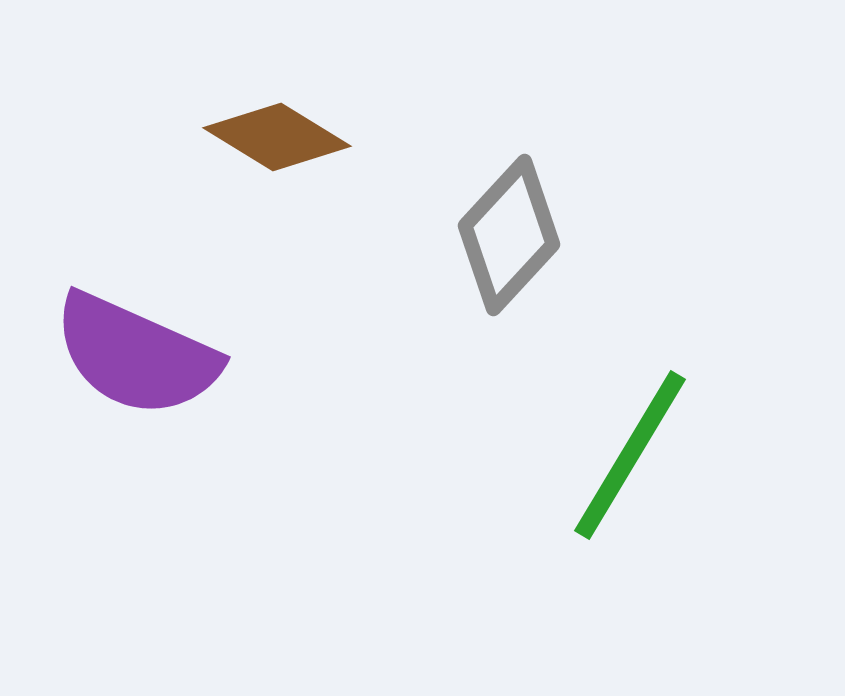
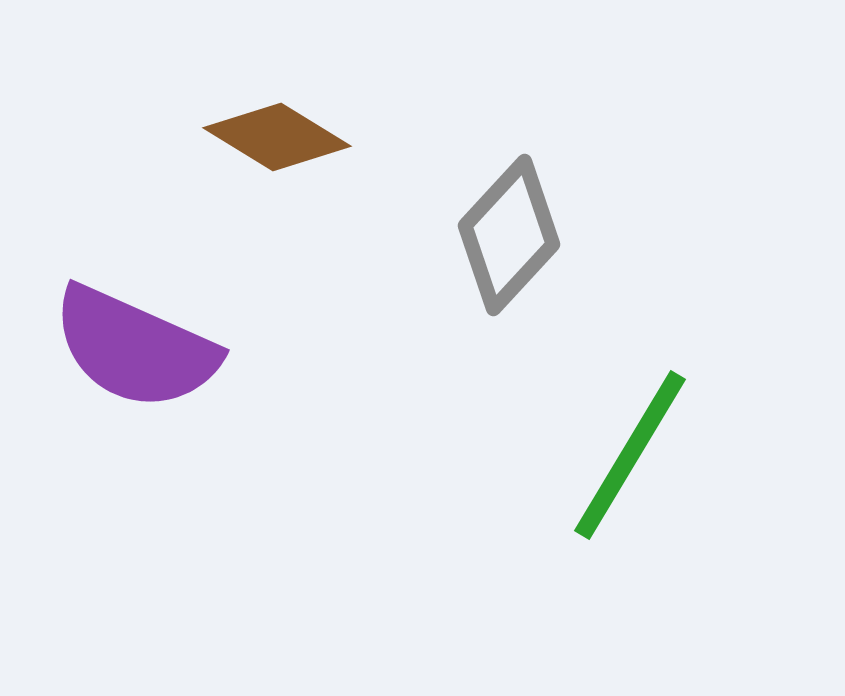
purple semicircle: moved 1 px left, 7 px up
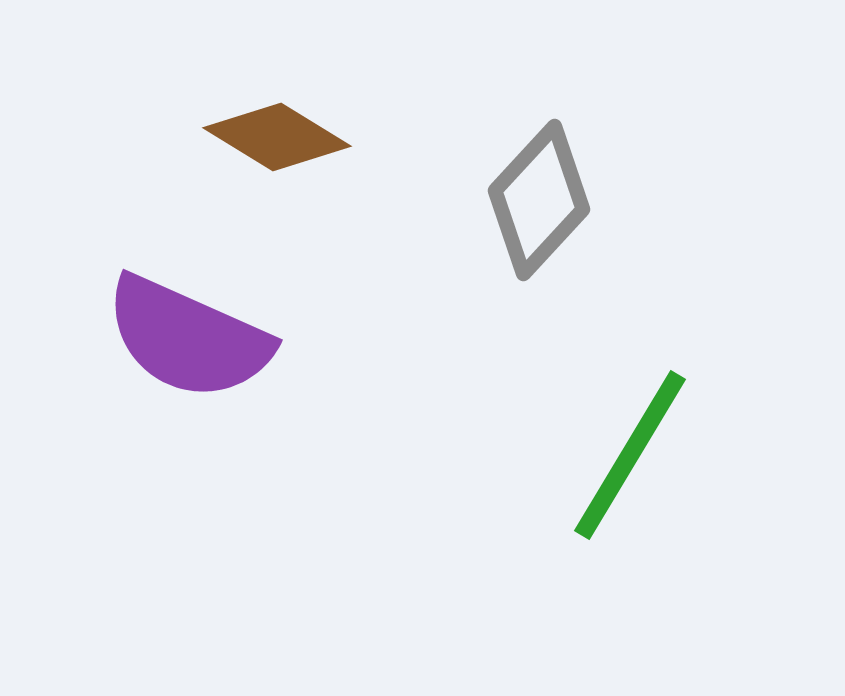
gray diamond: moved 30 px right, 35 px up
purple semicircle: moved 53 px right, 10 px up
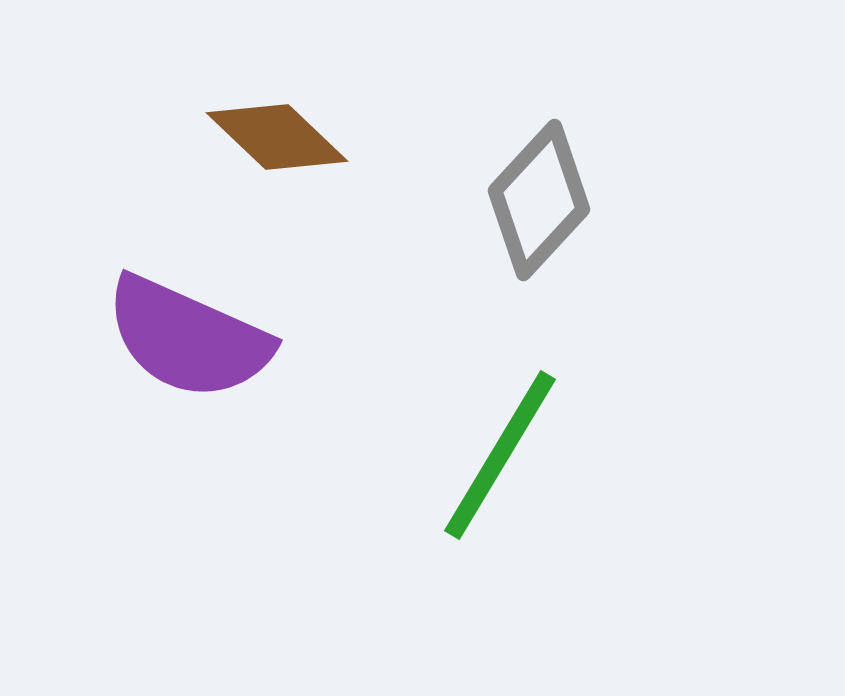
brown diamond: rotated 12 degrees clockwise
green line: moved 130 px left
